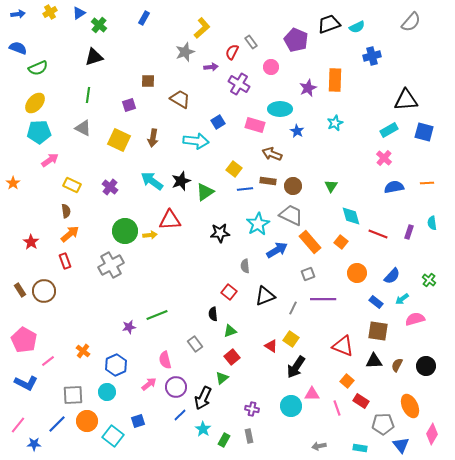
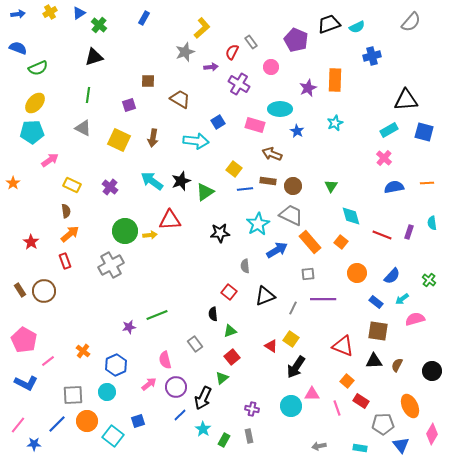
cyan pentagon at (39, 132): moved 7 px left
red line at (378, 234): moved 4 px right, 1 px down
gray square at (308, 274): rotated 16 degrees clockwise
black circle at (426, 366): moved 6 px right, 5 px down
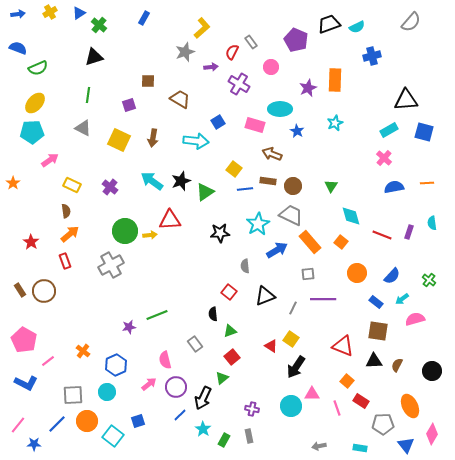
blue triangle at (401, 445): moved 5 px right
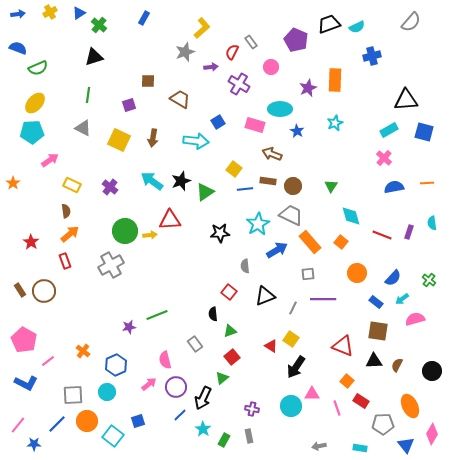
blue semicircle at (392, 276): moved 1 px right, 2 px down
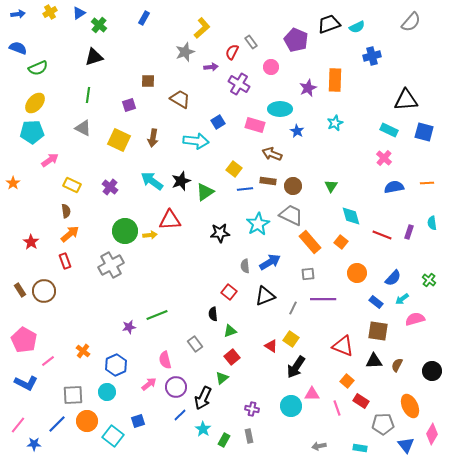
cyan rectangle at (389, 130): rotated 54 degrees clockwise
blue arrow at (277, 250): moved 7 px left, 12 px down
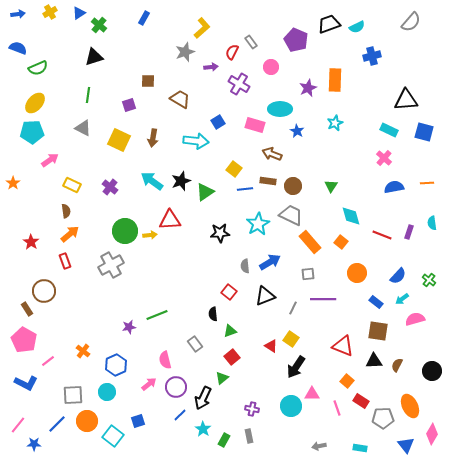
blue semicircle at (393, 278): moved 5 px right, 2 px up
brown rectangle at (20, 290): moved 7 px right, 19 px down
gray pentagon at (383, 424): moved 6 px up
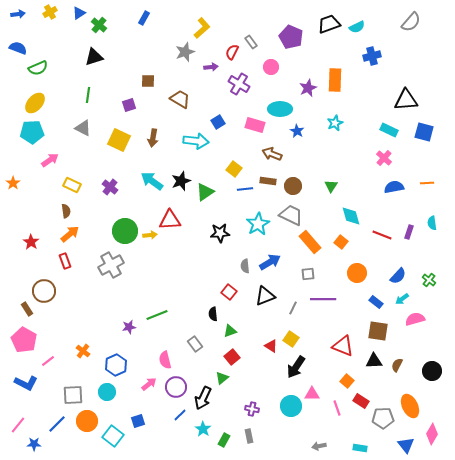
purple pentagon at (296, 40): moved 5 px left, 3 px up
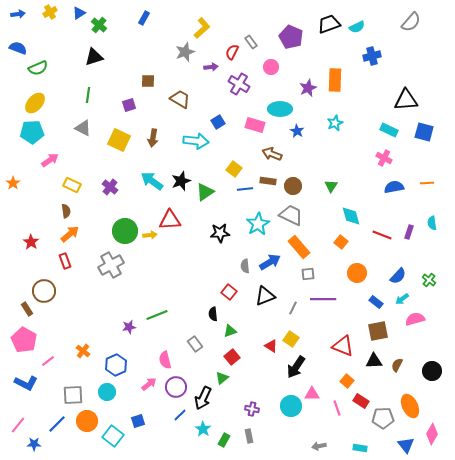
pink cross at (384, 158): rotated 14 degrees counterclockwise
orange rectangle at (310, 242): moved 11 px left, 5 px down
brown square at (378, 331): rotated 20 degrees counterclockwise
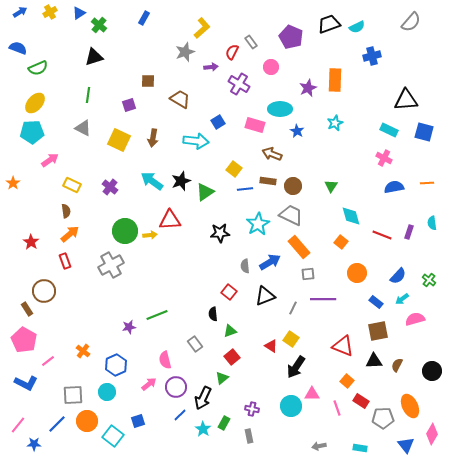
blue arrow at (18, 14): moved 2 px right, 2 px up; rotated 24 degrees counterclockwise
green rectangle at (224, 440): moved 17 px up
